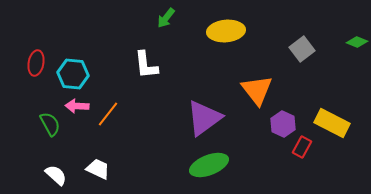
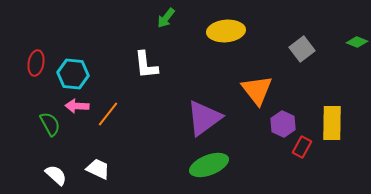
yellow rectangle: rotated 64 degrees clockwise
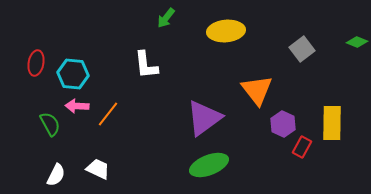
white semicircle: rotated 75 degrees clockwise
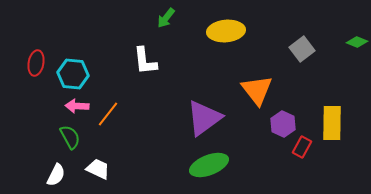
white L-shape: moved 1 px left, 4 px up
green semicircle: moved 20 px right, 13 px down
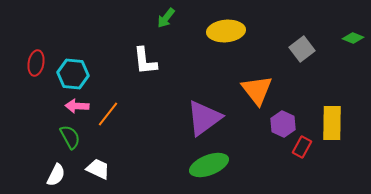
green diamond: moved 4 px left, 4 px up
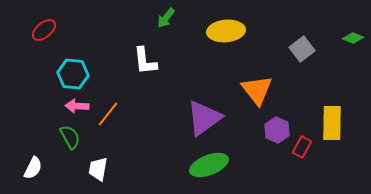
red ellipse: moved 8 px right, 33 px up; rotated 40 degrees clockwise
purple hexagon: moved 6 px left, 6 px down
white trapezoid: rotated 105 degrees counterclockwise
white semicircle: moved 23 px left, 7 px up
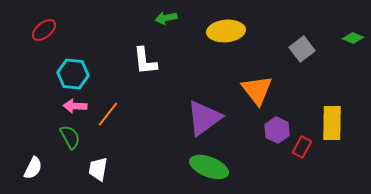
green arrow: rotated 40 degrees clockwise
pink arrow: moved 2 px left
green ellipse: moved 2 px down; rotated 42 degrees clockwise
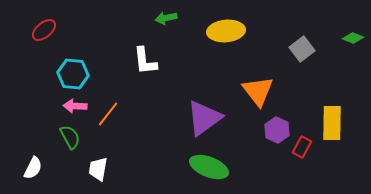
orange triangle: moved 1 px right, 1 px down
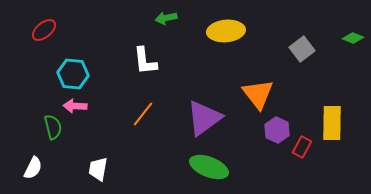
orange triangle: moved 3 px down
orange line: moved 35 px right
green semicircle: moved 17 px left, 10 px up; rotated 15 degrees clockwise
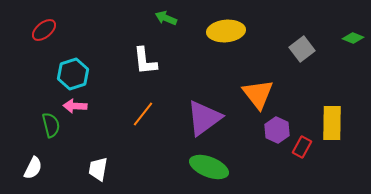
green arrow: rotated 35 degrees clockwise
cyan hexagon: rotated 24 degrees counterclockwise
green semicircle: moved 2 px left, 2 px up
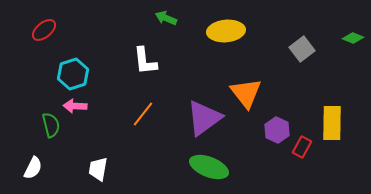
orange triangle: moved 12 px left, 1 px up
